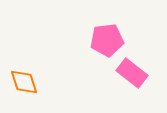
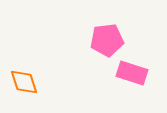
pink rectangle: rotated 20 degrees counterclockwise
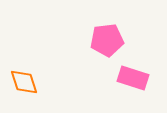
pink rectangle: moved 1 px right, 5 px down
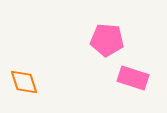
pink pentagon: rotated 12 degrees clockwise
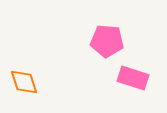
pink pentagon: moved 1 px down
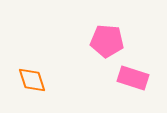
orange diamond: moved 8 px right, 2 px up
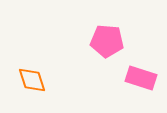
pink rectangle: moved 8 px right
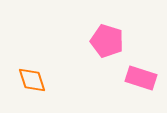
pink pentagon: rotated 12 degrees clockwise
